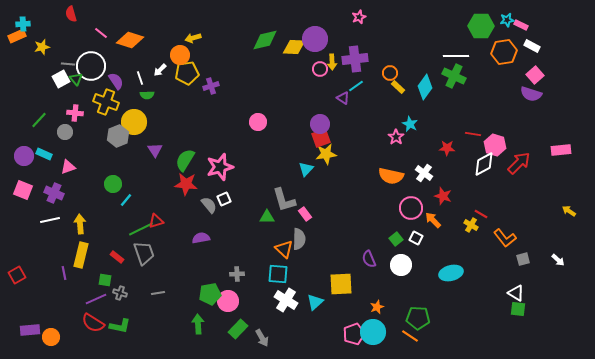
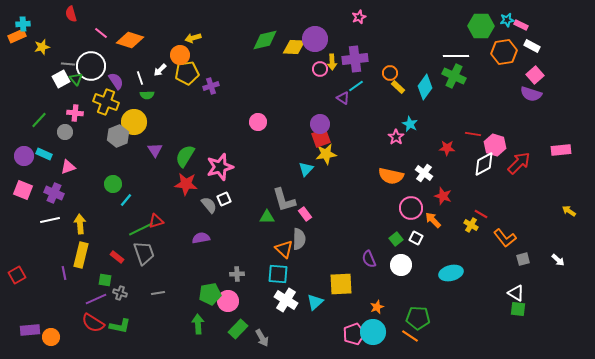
green semicircle at (185, 160): moved 4 px up
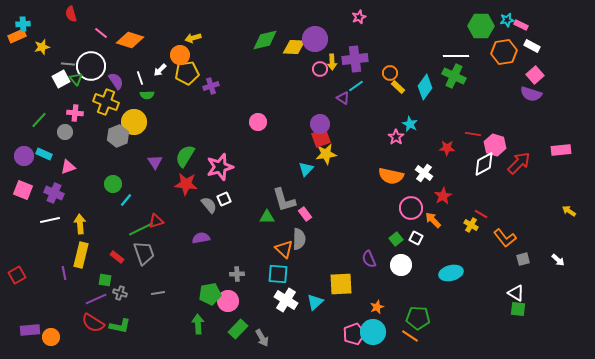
purple triangle at (155, 150): moved 12 px down
red star at (443, 196): rotated 24 degrees clockwise
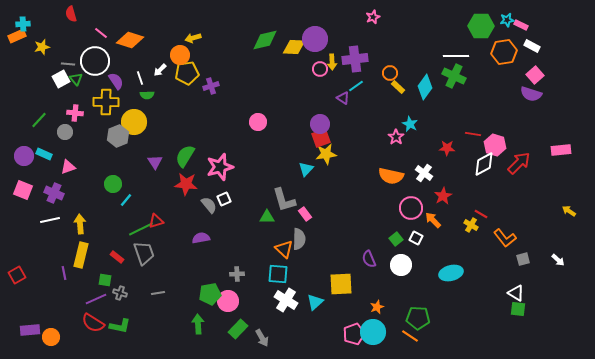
pink star at (359, 17): moved 14 px right
white circle at (91, 66): moved 4 px right, 5 px up
yellow cross at (106, 102): rotated 20 degrees counterclockwise
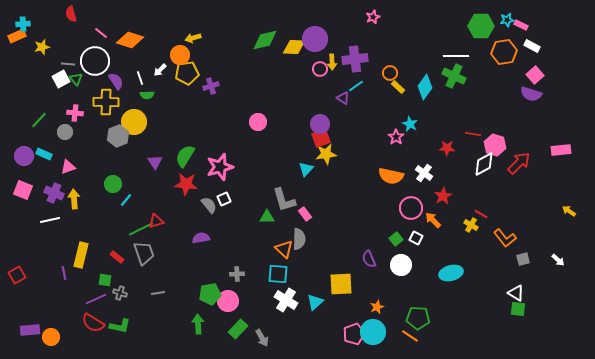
yellow arrow at (80, 224): moved 6 px left, 25 px up
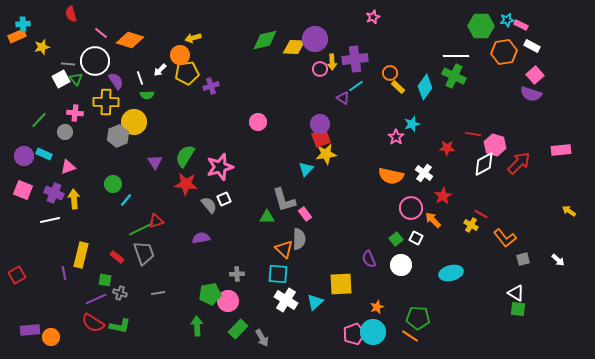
cyan star at (410, 124): moved 2 px right; rotated 28 degrees clockwise
green arrow at (198, 324): moved 1 px left, 2 px down
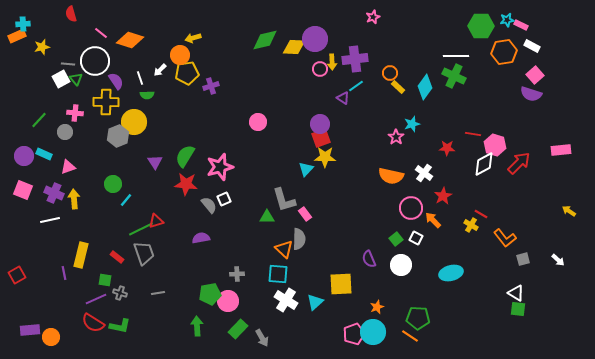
yellow star at (326, 154): moved 1 px left, 3 px down; rotated 10 degrees clockwise
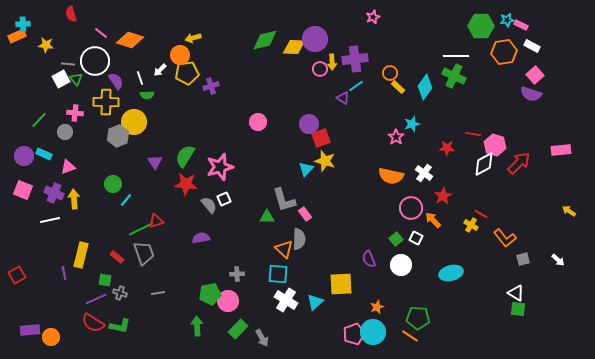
yellow star at (42, 47): moved 4 px right, 2 px up; rotated 21 degrees clockwise
purple circle at (320, 124): moved 11 px left
yellow star at (325, 157): moved 4 px down; rotated 15 degrees clockwise
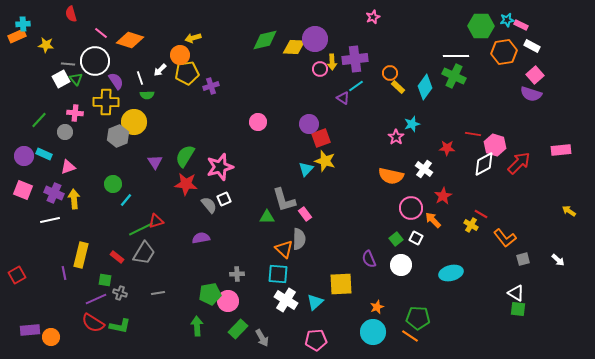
white cross at (424, 173): moved 4 px up
gray trapezoid at (144, 253): rotated 50 degrees clockwise
pink pentagon at (354, 334): moved 38 px left, 6 px down; rotated 15 degrees clockwise
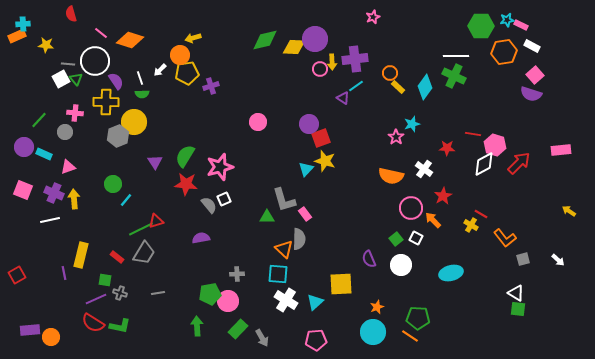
green semicircle at (147, 95): moved 5 px left, 1 px up
purple circle at (24, 156): moved 9 px up
